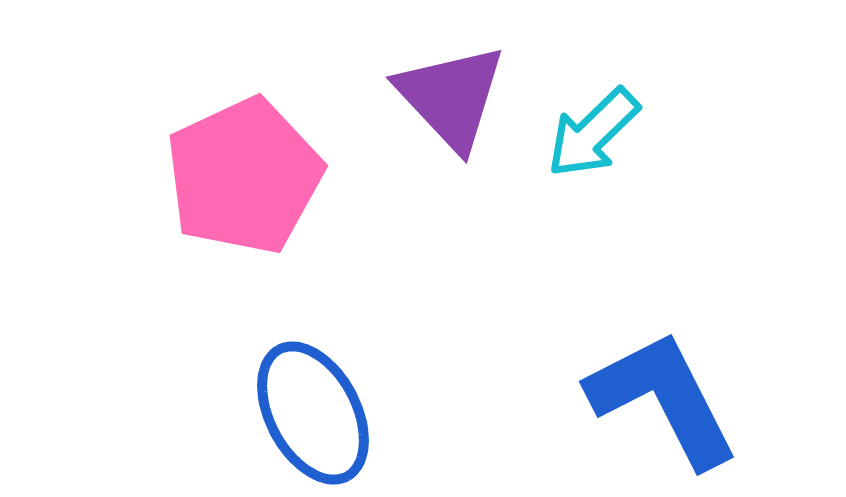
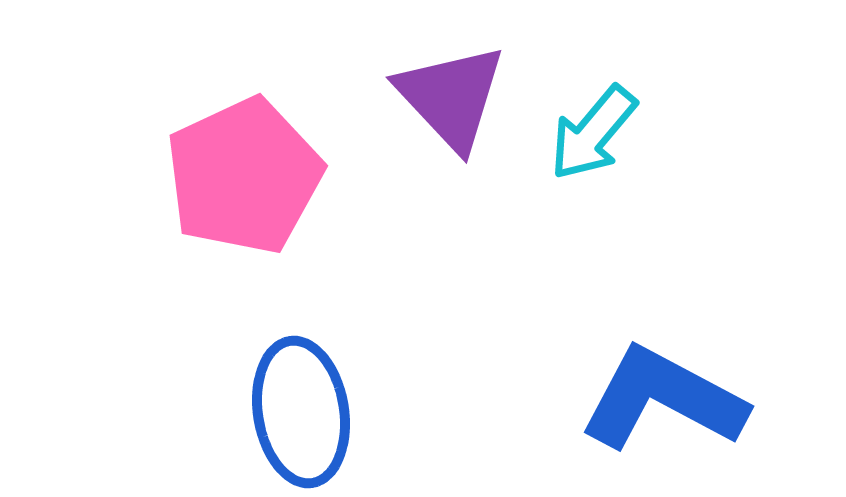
cyan arrow: rotated 6 degrees counterclockwise
blue L-shape: rotated 35 degrees counterclockwise
blue ellipse: moved 12 px left, 1 px up; rotated 19 degrees clockwise
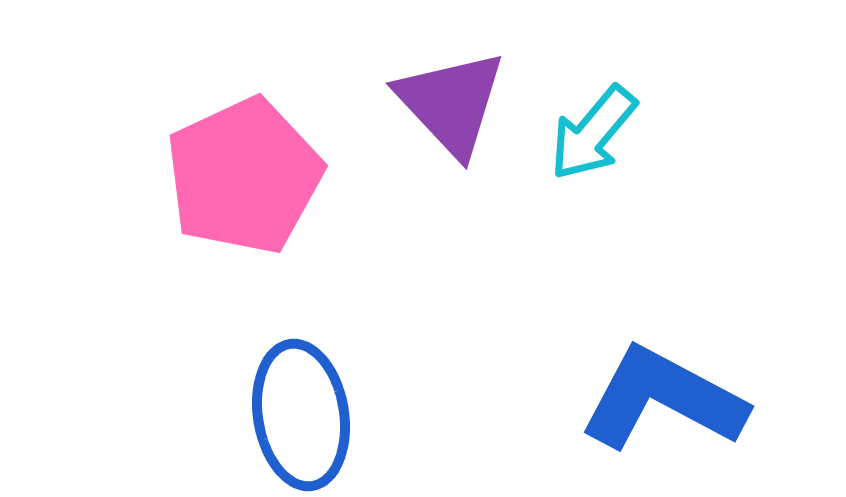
purple triangle: moved 6 px down
blue ellipse: moved 3 px down
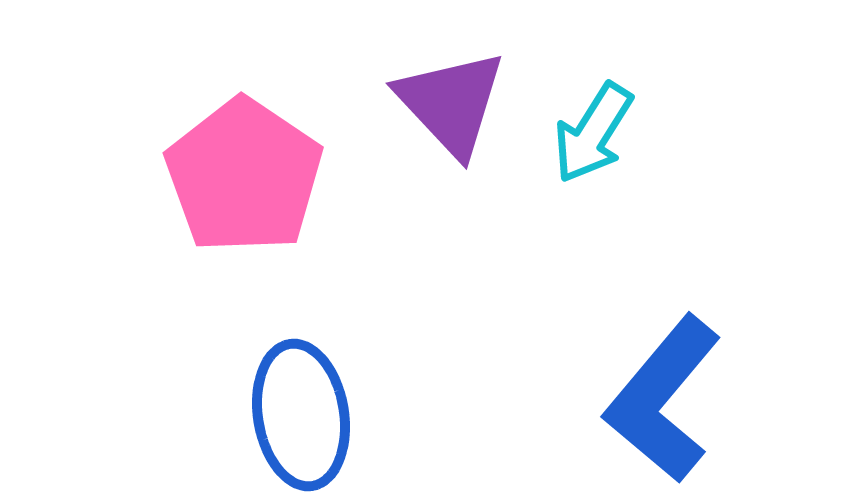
cyan arrow: rotated 8 degrees counterclockwise
pink pentagon: rotated 13 degrees counterclockwise
blue L-shape: rotated 78 degrees counterclockwise
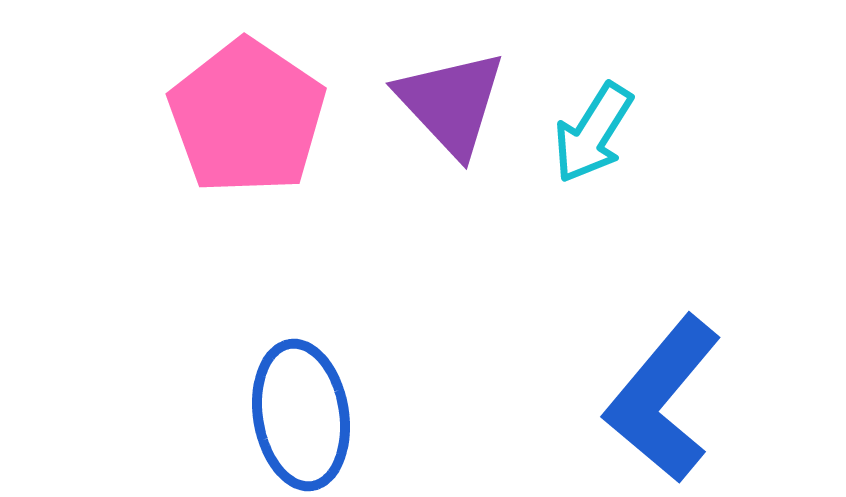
pink pentagon: moved 3 px right, 59 px up
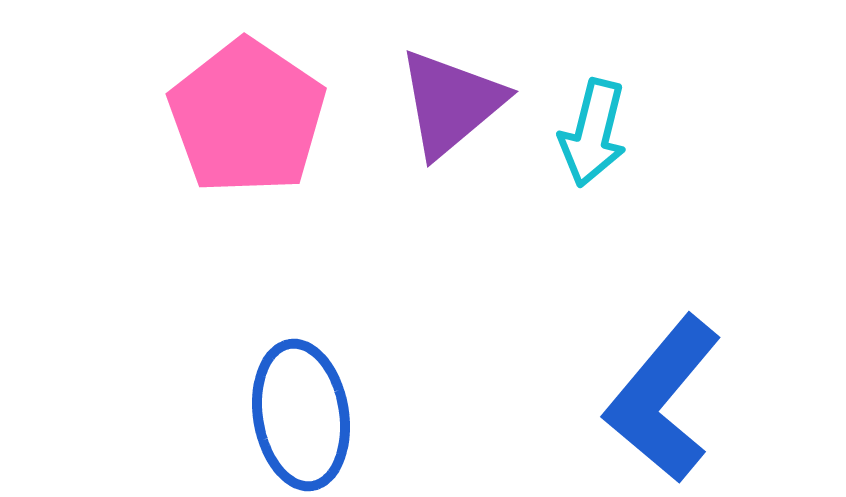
purple triangle: rotated 33 degrees clockwise
cyan arrow: rotated 18 degrees counterclockwise
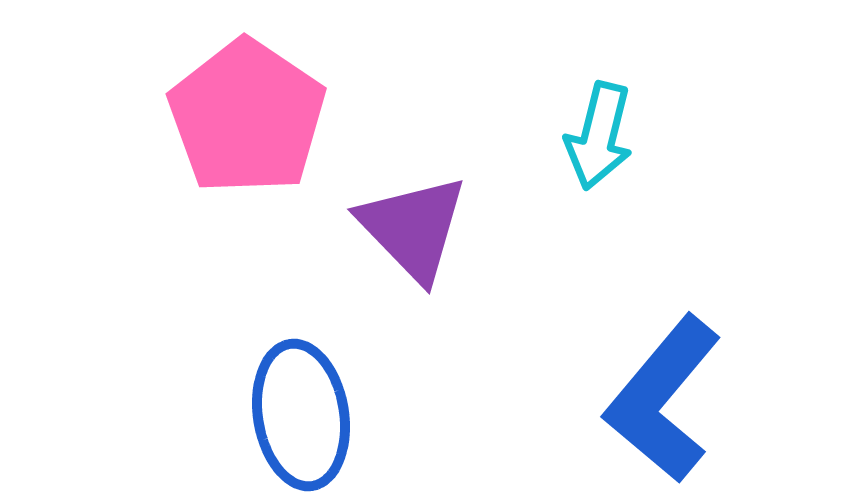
purple triangle: moved 38 px left, 125 px down; rotated 34 degrees counterclockwise
cyan arrow: moved 6 px right, 3 px down
